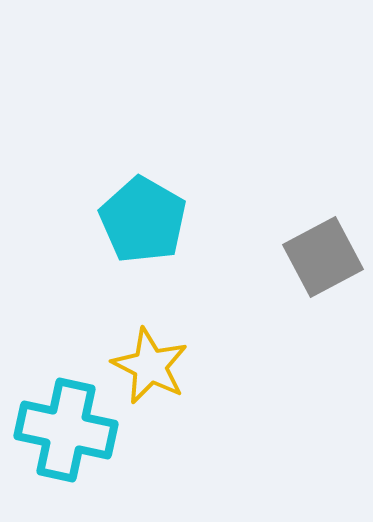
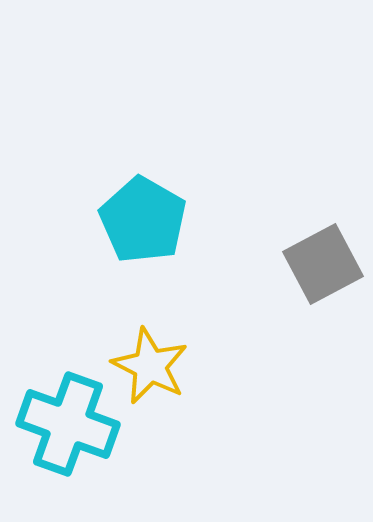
gray square: moved 7 px down
cyan cross: moved 2 px right, 6 px up; rotated 8 degrees clockwise
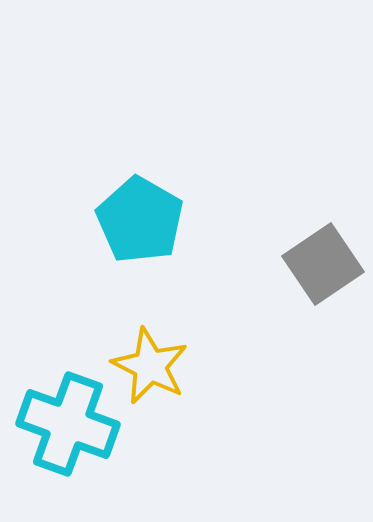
cyan pentagon: moved 3 px left
gray square: rotated 6 degrees counterclockwise
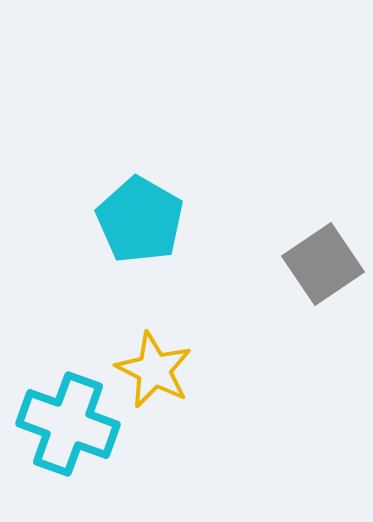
yellow star: moved 4 px right, 4 px down
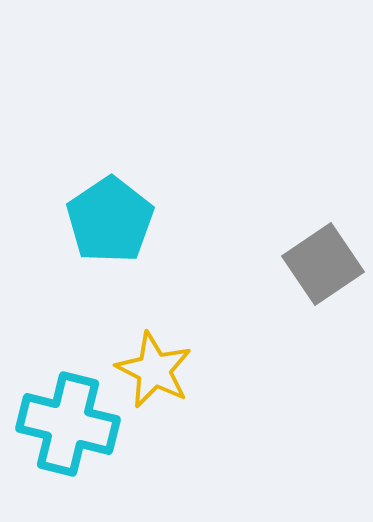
cyan pentagon: moved 30 px left; rotated 8 degrees clockwise
cyan cross: rotated 6 degrees counterclockwise
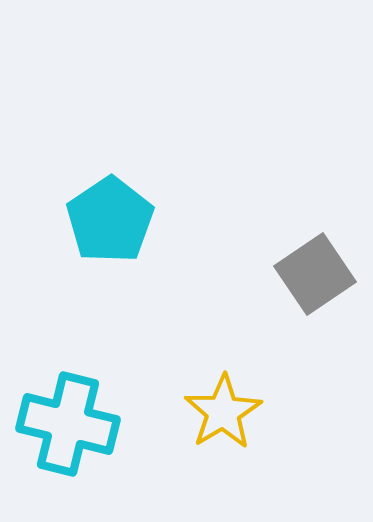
gray square: moved 8 px left, 10 px down
yellow star: moved 69 px right, 42 px down; rotated 14 degrees clockwise
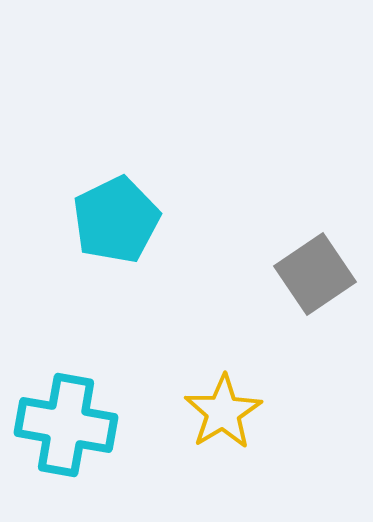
cyan pentagon: moved 6 px right; rotated 8 degrees clockwise
cyan cross: moved 2 px left, 1 px down; rotated 4 degrees counterclockwise
